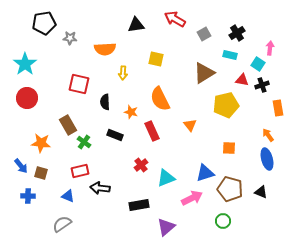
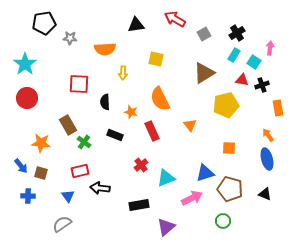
cyan rectangle at (230, 55): moved 4 px right; rotated 72 degrees counterclockwise
cyan square at (258, 64): moved 4 px left, 2 px up
red square at (79, 84): rotated 10 degrees counterclockwise
black triangle at (261, 192): moved 4 px right, 2 px down
blue triangle at (68, 196): rotated 32 degrees clockwise
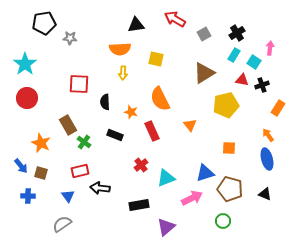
orange semicircle at (105, 49): moved 15 px right
orange rectangle at (278, 108): rotated 42 degrees clockwise
orange star at (41, 143): rotated 18 degrees clockwise
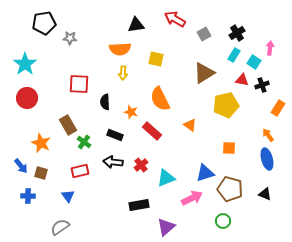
orange triangle at (190, 125): rotated 16 degrees counterclockwise
red rectangle at (152, 131): rotated 24 degrees counterclockwise
black arrow at (100, 188): moved 13 px right, 26 px up
gray semicircle at (62, 224): moved 2 px left, 3 px down
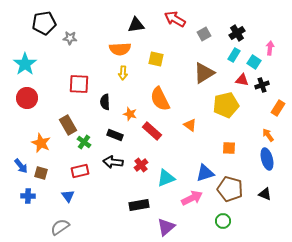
orange star at (131, 112): moved 1 px left, 2 px down
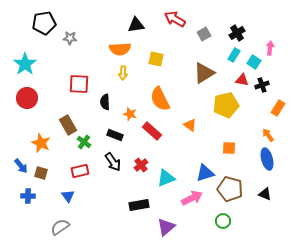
black arrow at (113, 162): rotated 132 degrees counterclockwise
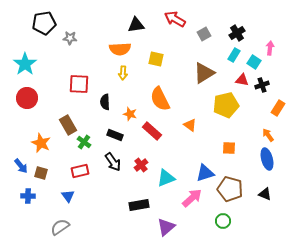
pink arrow at (192, 198): rotated 15 degrees counterclockwise
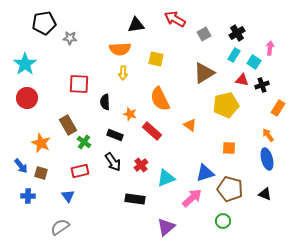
black rectangle at (139, 205): moved 4 px left, 6 px up; rotated 18 degrees clockwise
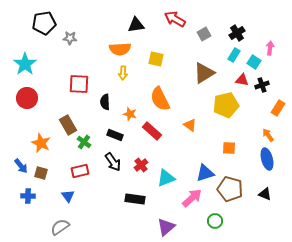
green circle at (223, 221): moved 8 px left
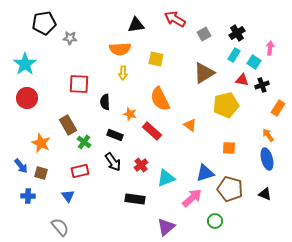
gray semicircle at (60, 227): rotated 84 degrees clockwise
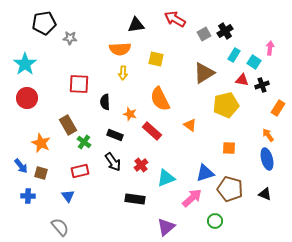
black cross at (237, 33): moved 12 px left, 2 px up
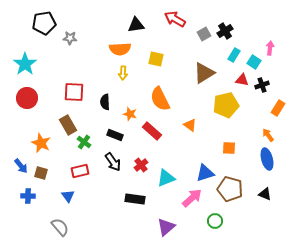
red square at (79, 84): moved 5 px left, 8 px down
